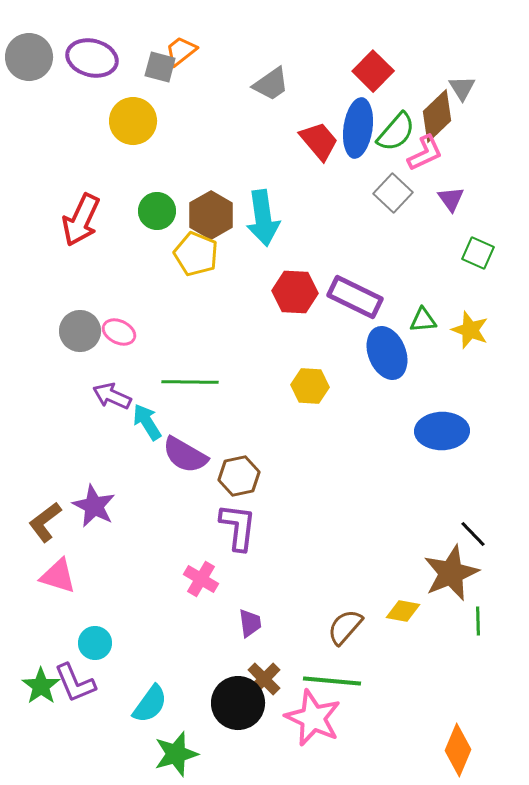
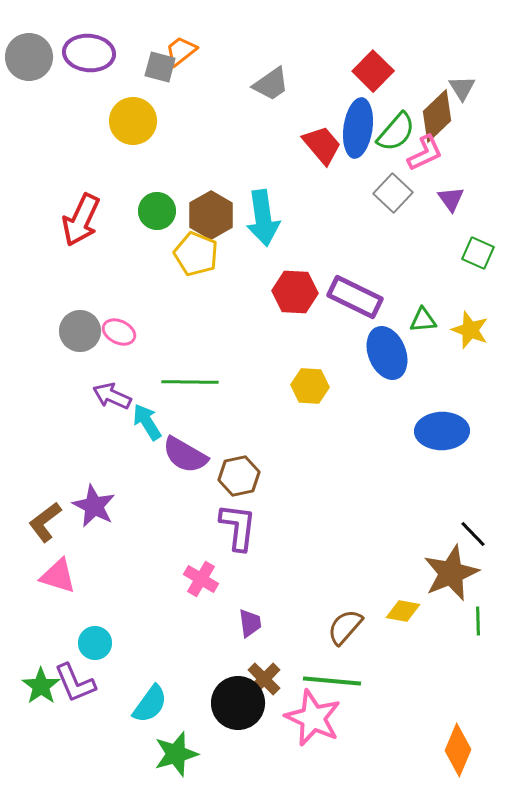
purple ellipse at (92, 58): moved 3 px left, 5 px up; rotated 9 degrees counterclockwise
red trapezoid at (319, 141): moved 3 px right, 4 px down
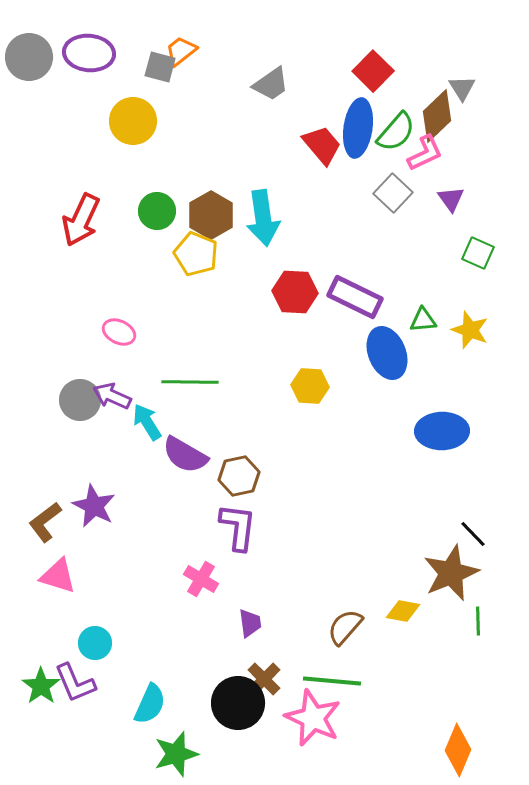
gray circle at (80, 331): moved 69 px down
cyan semicircle at (150, 704): rotated 12 degrees counterclockwise
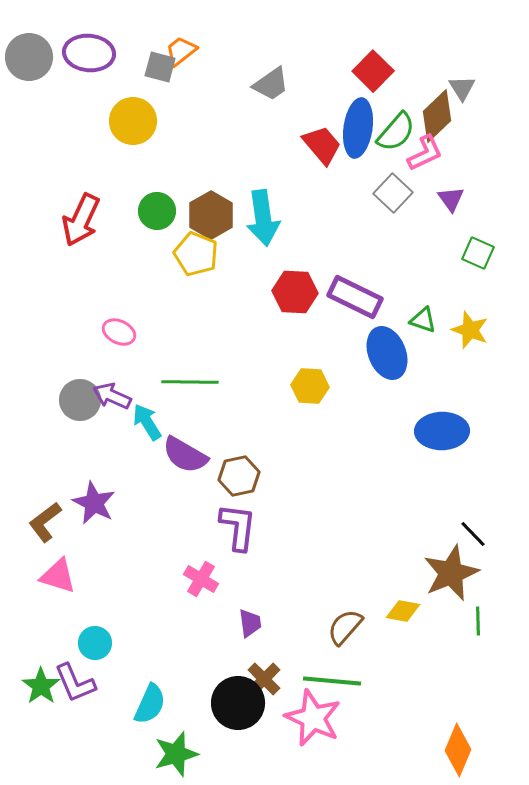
green triangle at (423, 320): rotated 24 degrees clockwise
purple star at (94, 506): moved 3 px up
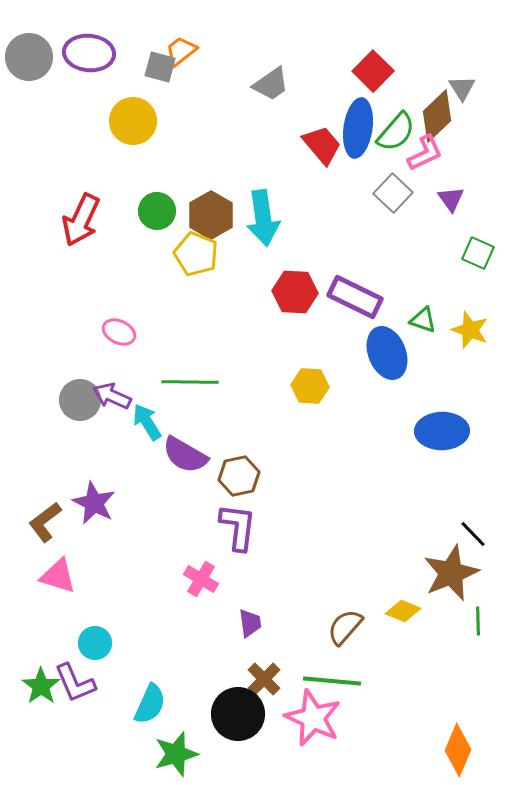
yellow diamond at (403, 611): rotated 12 degrees clockwise
black circle at (238, 703): moved 11 px down
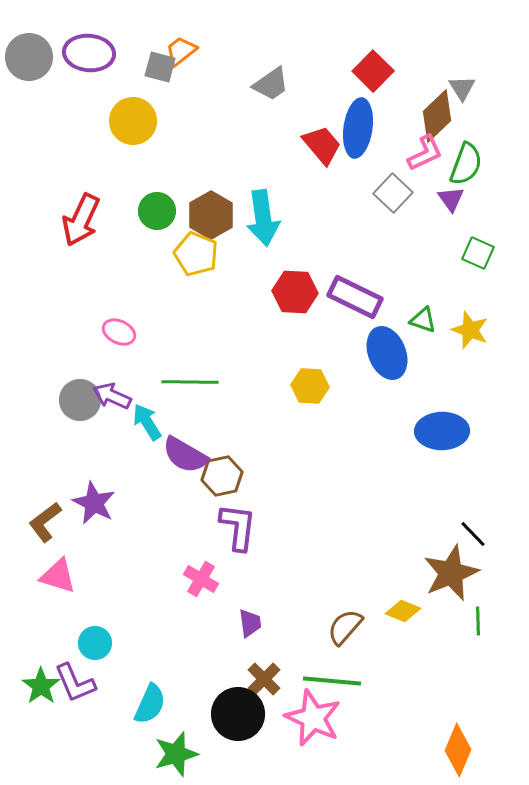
green semicircle at (396, 132): moved 70 px right, 32 px down; rotated 21 degrees counterclockwise
brown hexagon at (239, 476): moved 17 px left
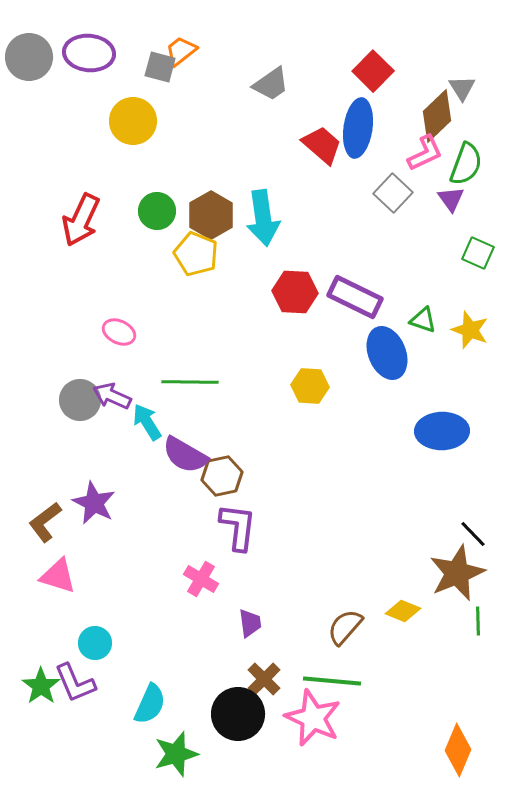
red trapezoid at (322, 145): rotated 9 degrees counterclockwise
brown star at (451, 573): moved 6 px right
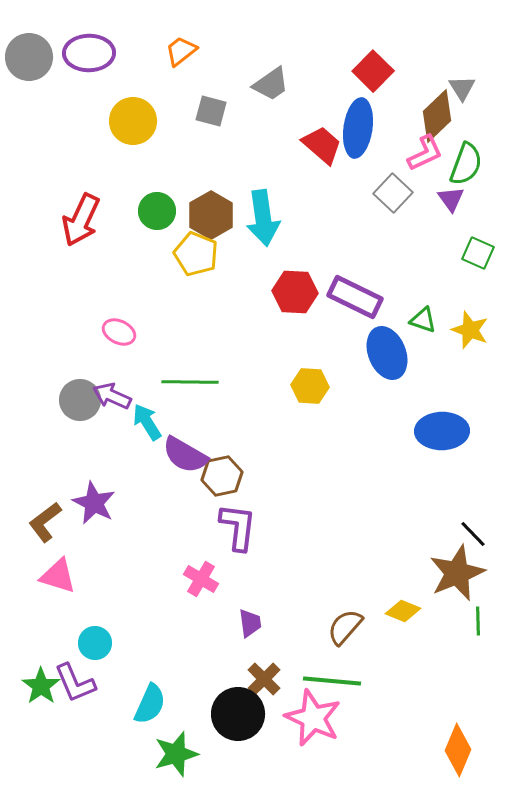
purple ellipse at (89, 53): rotated 6 degrees counterclockwise
gray square at (160, 67): moved 51 px right, 44 px down
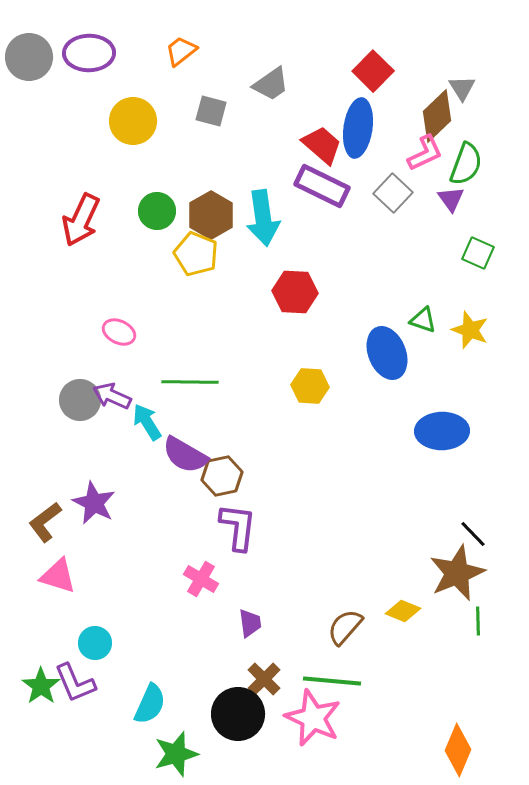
purple rectangle at (355, 297): moved 33 px left, 111 px up
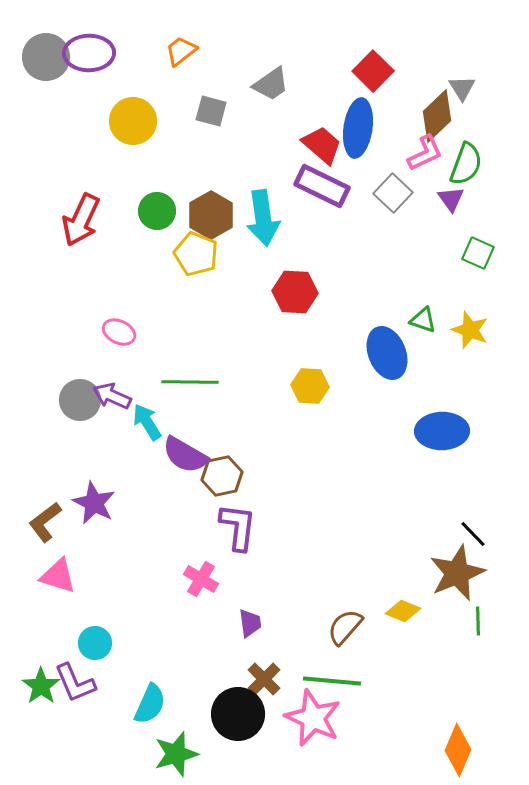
gray circle at (29, 57): moved 17 px right
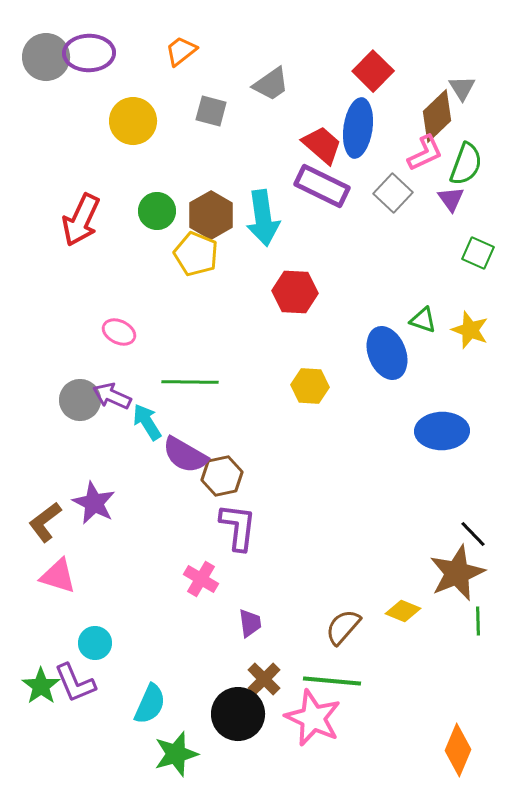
brown semicircle at (345, 627): moved 2 px left
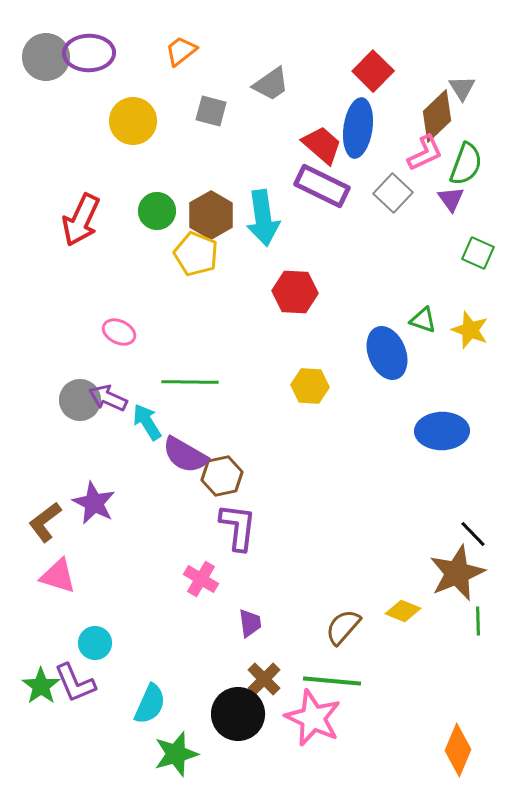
purple arrow at (112, 396): moved 4 px left, 2 px down
